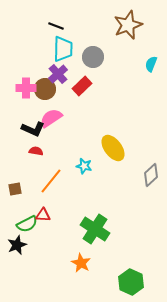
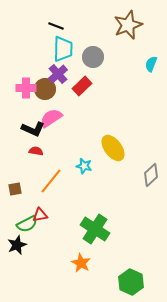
red triangle: moved 3 px left; rotated 14 degrees counterclockwise
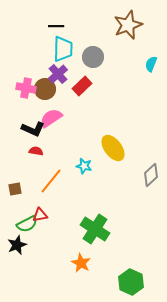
black line: rotated 21 degrees counterclockwise
pink cross: rotated 12 degrees clockwise
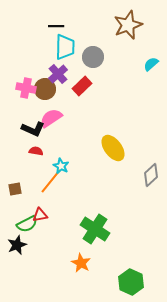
cyan trapezoid: moved 2 px right, 2 px up
cyan semicircle: rotated 28 degrees clockwise
cyan star: moved 23 px left; rotated 14 degrees clockwise
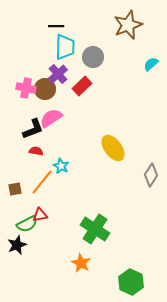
black L-shape: rotated 45 degrees counterclockwise
gray diamond: rotated 15 degrees counterclockwise
orange line: moved 9 px left, 1 px down
